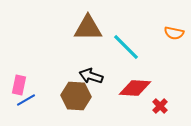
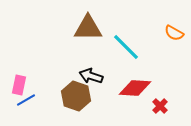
orange semicircle: rotated 18 degrees clockwise
brown hexagon: rotated 16 degrees clockwise
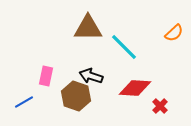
orange semicircle: rotated 72 degrees counterclockwise
cyan line: moved 2 px left
pink rectangle: moved 27 px right, 9 px up
blue line: moved 2 px left, 2 px down
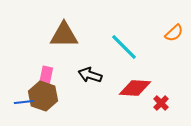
brown triangle: moved 24 px left, 7 px down
black arrow: moved 1 px left, 1 px up
brown hexagon: moved 33 px left
blue line: rotated 24 degrees clockwise
red cross: moved 1 px right, 3 px up
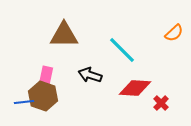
cyan line: moved 2 px left, 3 px down
